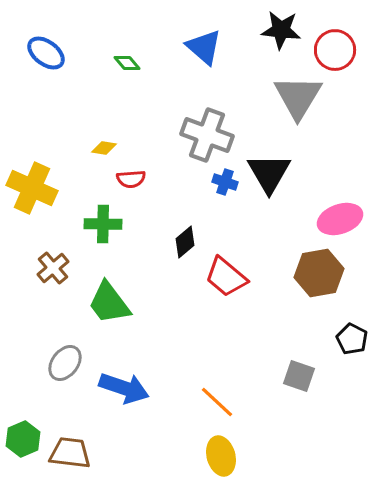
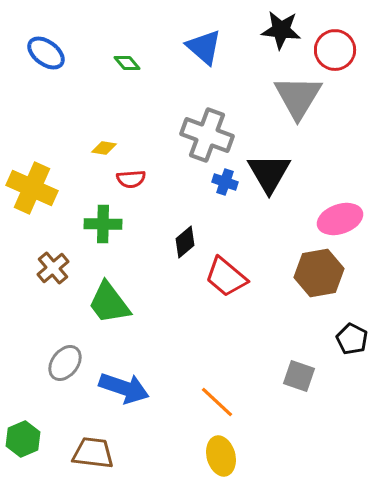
brown trapezoid: moved 23 px right
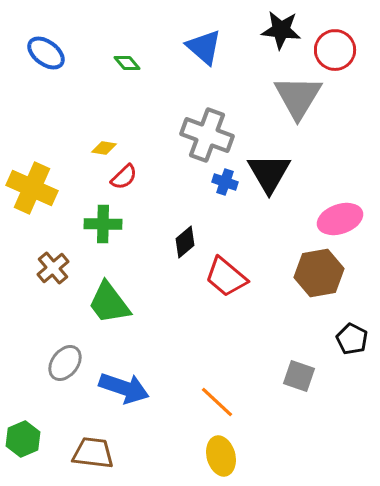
red semicircle: moved 7 px left, 2 px up; rotated 40 degrees counterclockwise
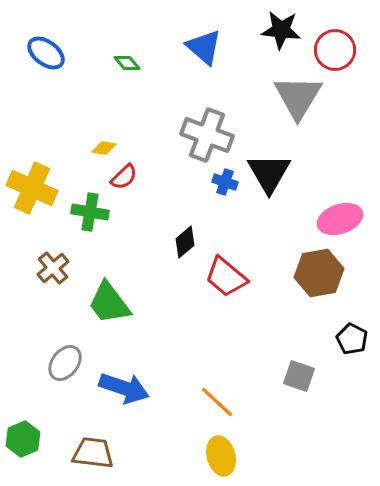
green cross: moved 13 px left, 12 px up; rotated 9 degrees clockwise
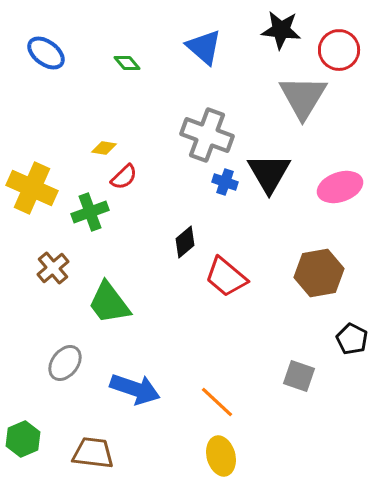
red circle: moved 4 px right
gray triangle: moved 5 px right
green cross: rotated 30 degrees counterclockwise
pink ellipse: moved 32 px up
blue arrow: moved 11 px right, 1 px down
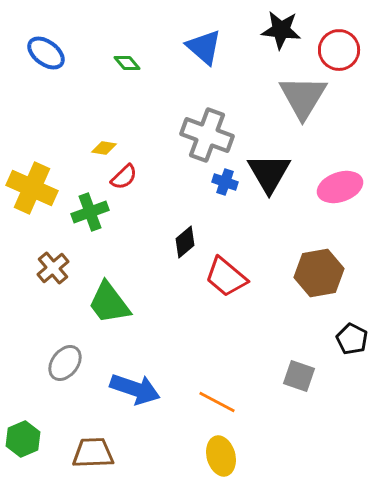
orange line: rotated 15 degrees counterclockwise
brown trapezoid: rotated 9 degrees counterclockwise
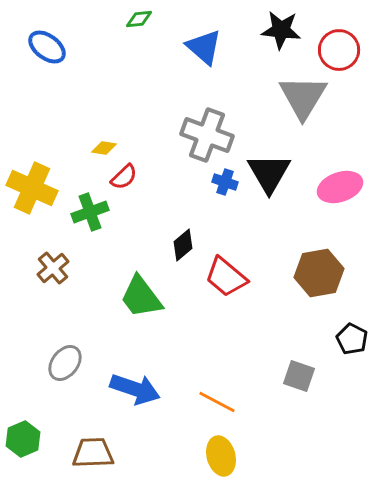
blue ellipse: moved 1 px right, 6 px up
green diamond: moved 12 px right, 44 px up; rotated 56 degrees counterclockwise
black diamond: moved 2 px left, 3 px down
green trapezoid: moved 32 px right, 6 px up
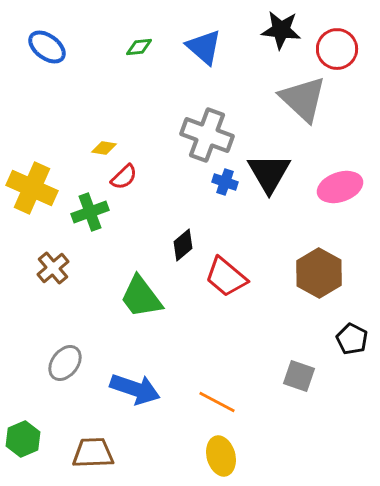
green diamond: moved 28 px down
red circle: moved 2 px left, 1 px up
gray triangle: moved 2 px down; rotated 18 degrees counterclockwise
brown hexagon: rotated 21 degrees counterclockwise
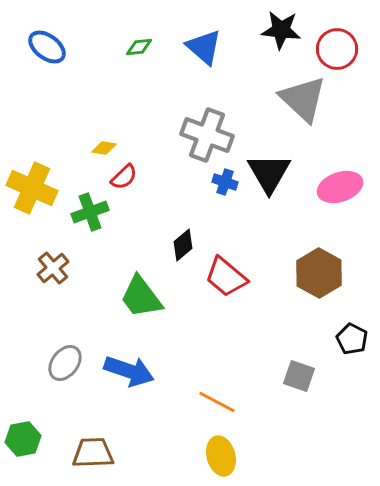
blue arrow: moved 6 px left, 18 px up
green hexagon: rotated 12 degrees clockwise
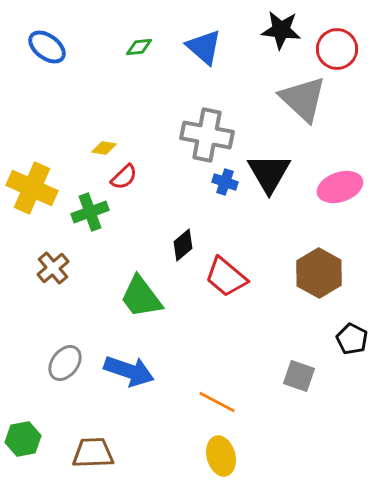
gray cross: rotated 9 degrees counterclockwise
